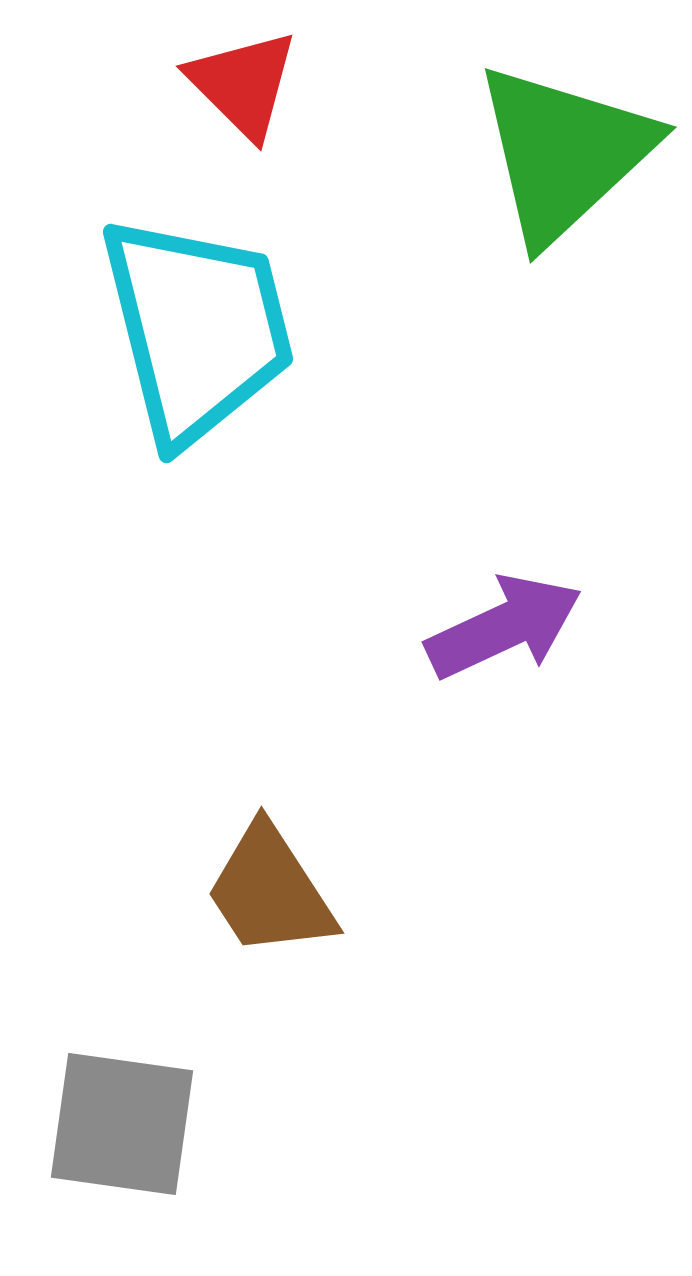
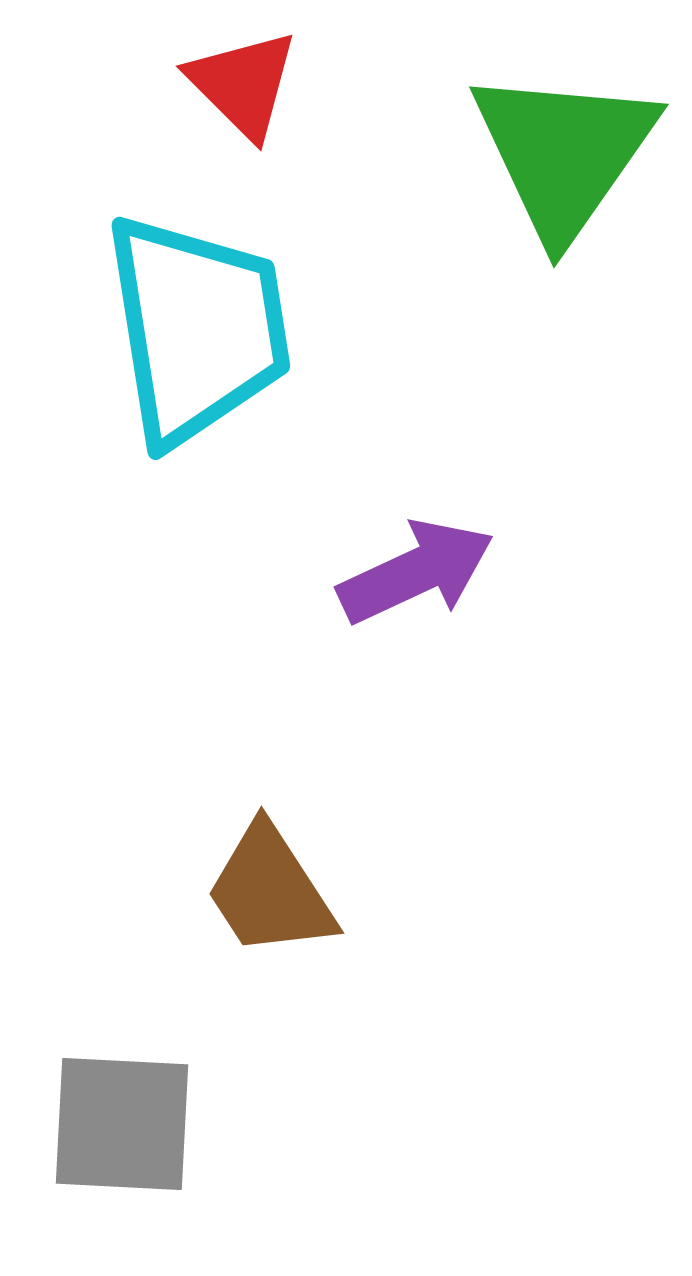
green triangle: rotated 12 degrees counterclockwise
cyan trapezoid: rotated 5 degrees clockwise
purple arrow: moved 88 px left, 55 px up
gray square: rotated 5 degrees counterclockwise
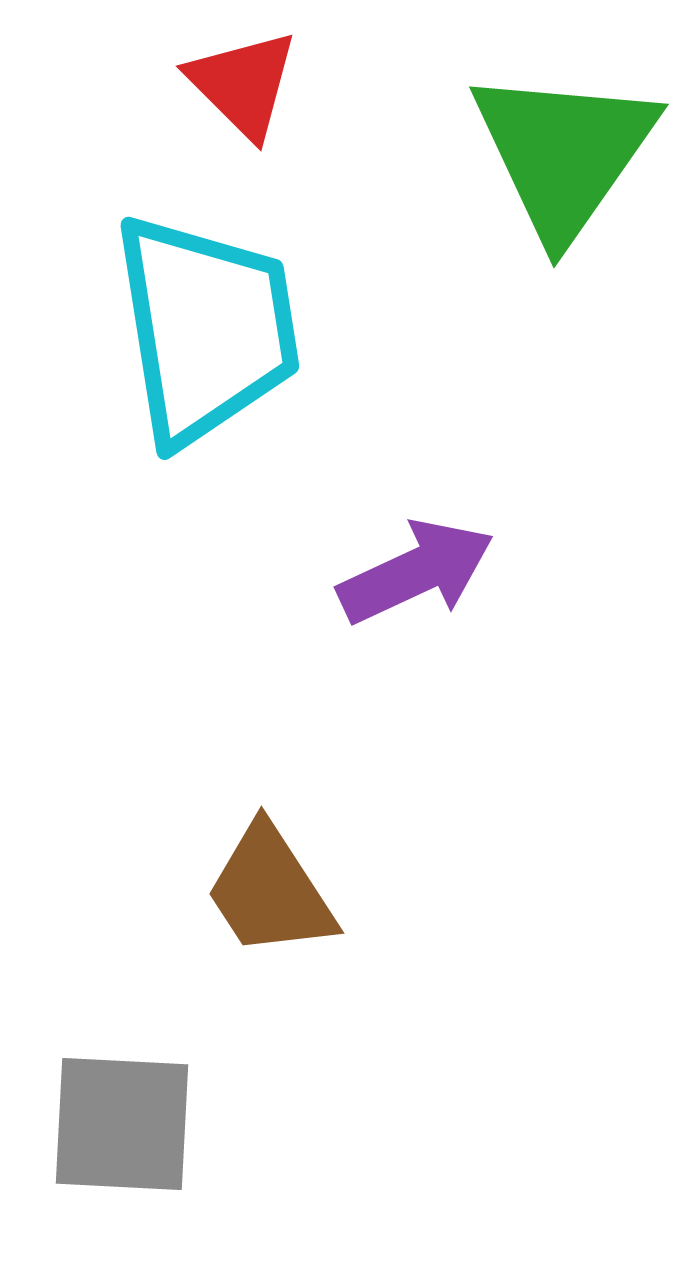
cyan trapezoid: moved 9 px right
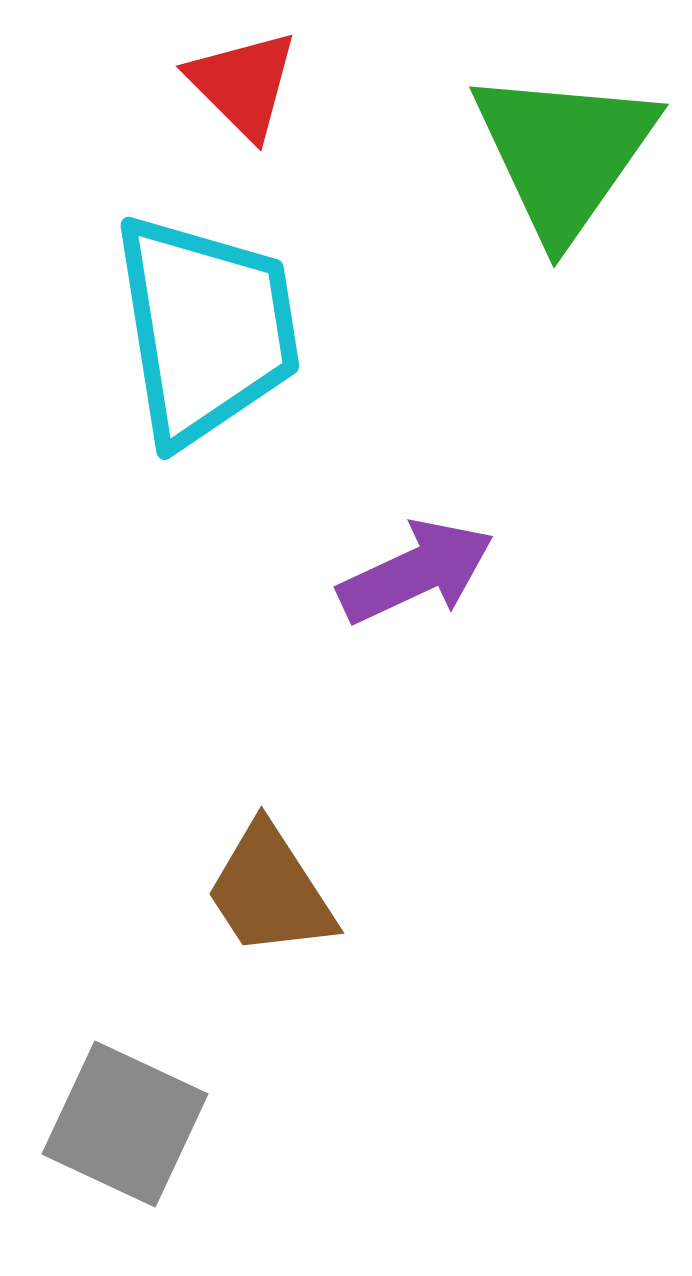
gray square: moved 3 px right; rotated 22 degrees clockwise
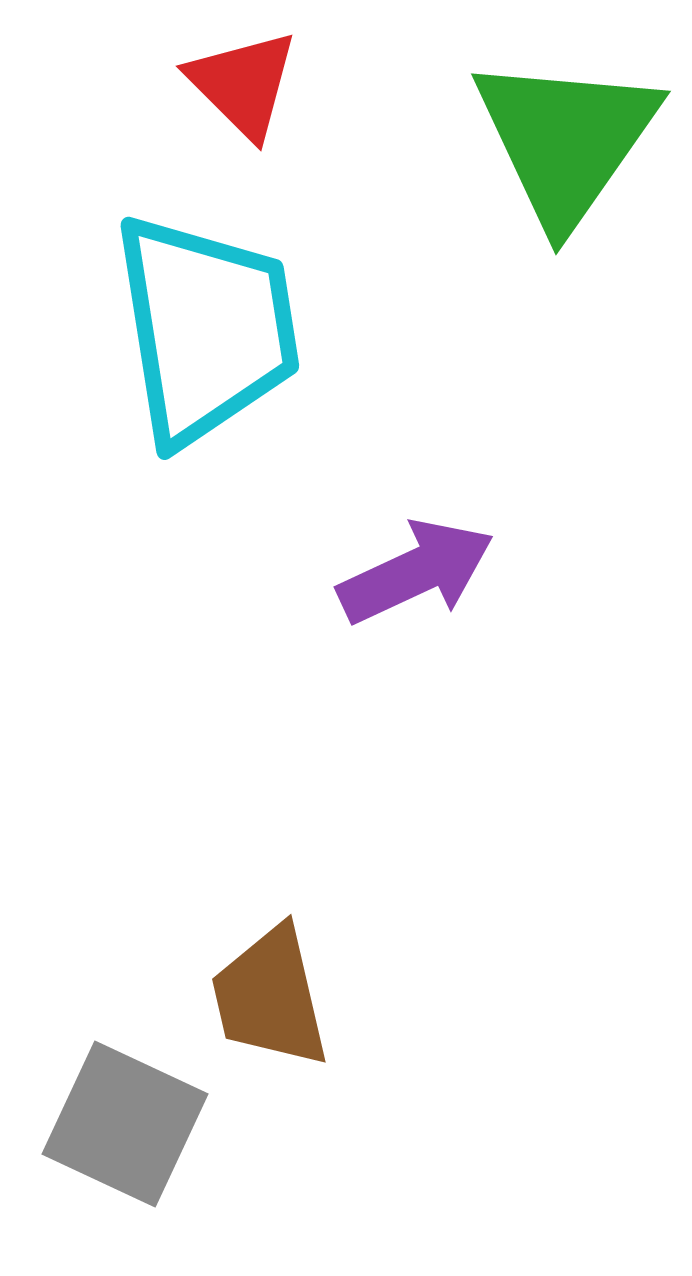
green triangle: moved 2 px right, 13 px up
brown trapezoid: moved 106 px down; rotated 20 degrees clockwise
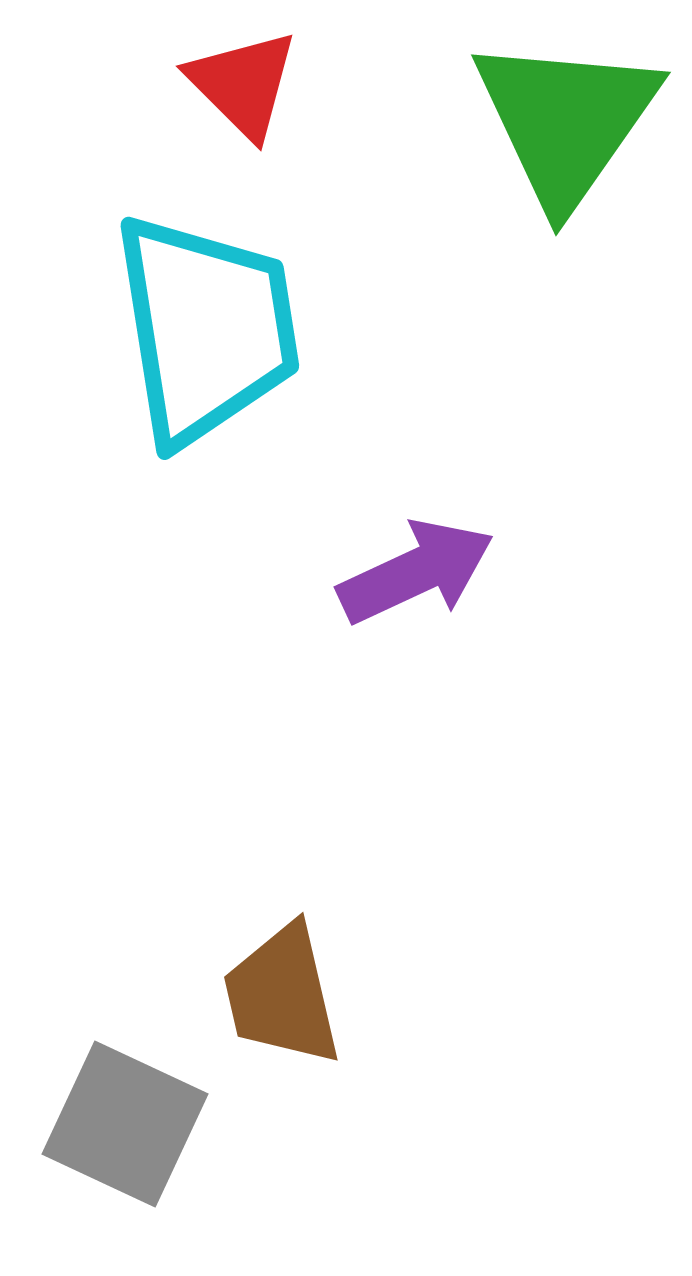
green triangle: moved 19 px up
brown trapezoid: moved 12 px right, 2 px up
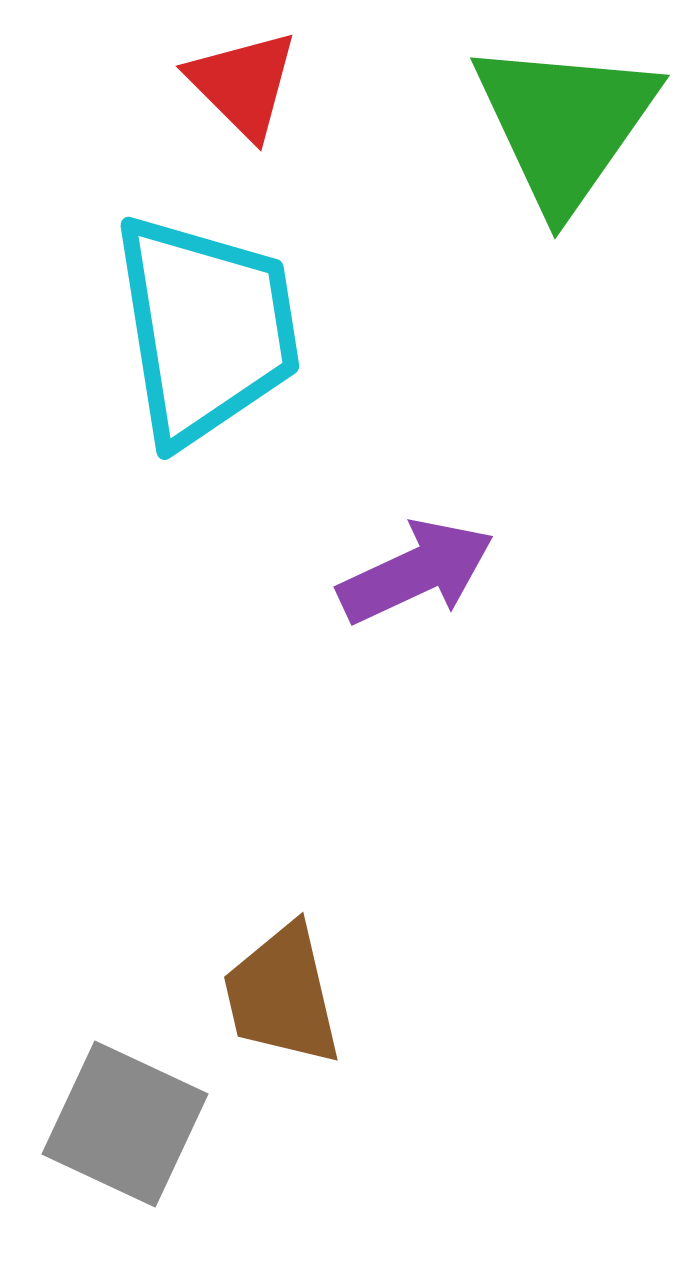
green triangle: moved 1 px left, 3 px down
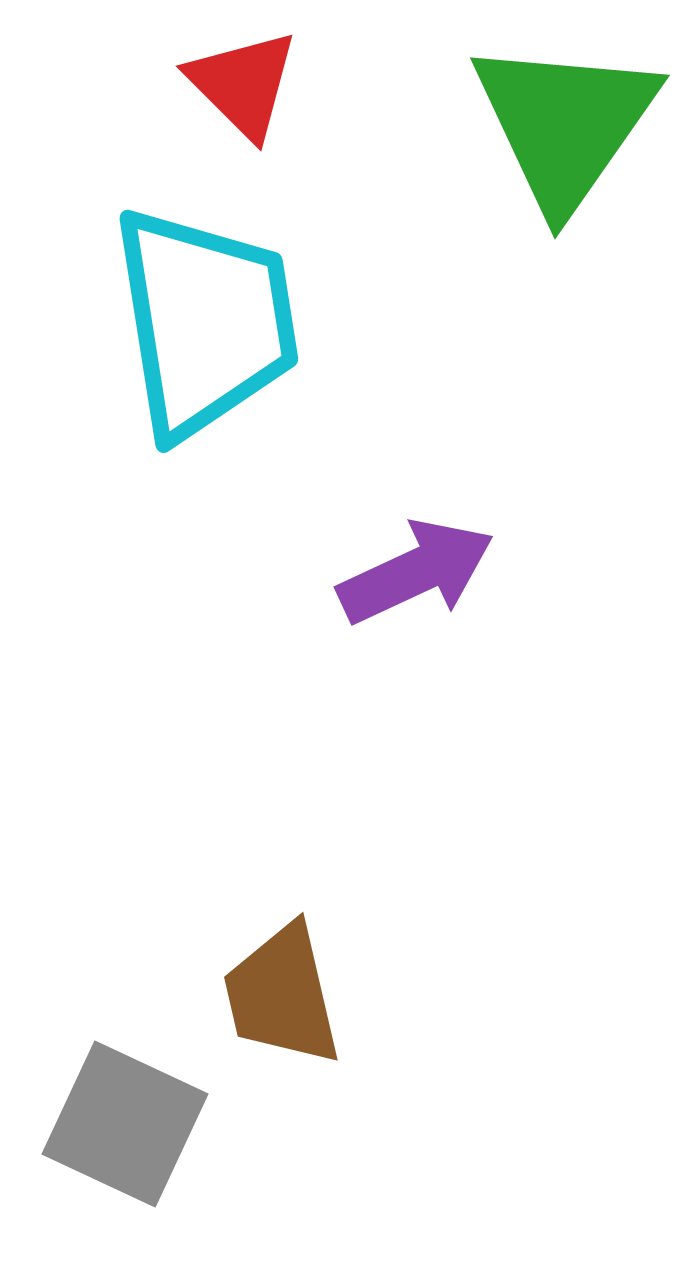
cyan trapezoid: moved 1 px left, 7 px up
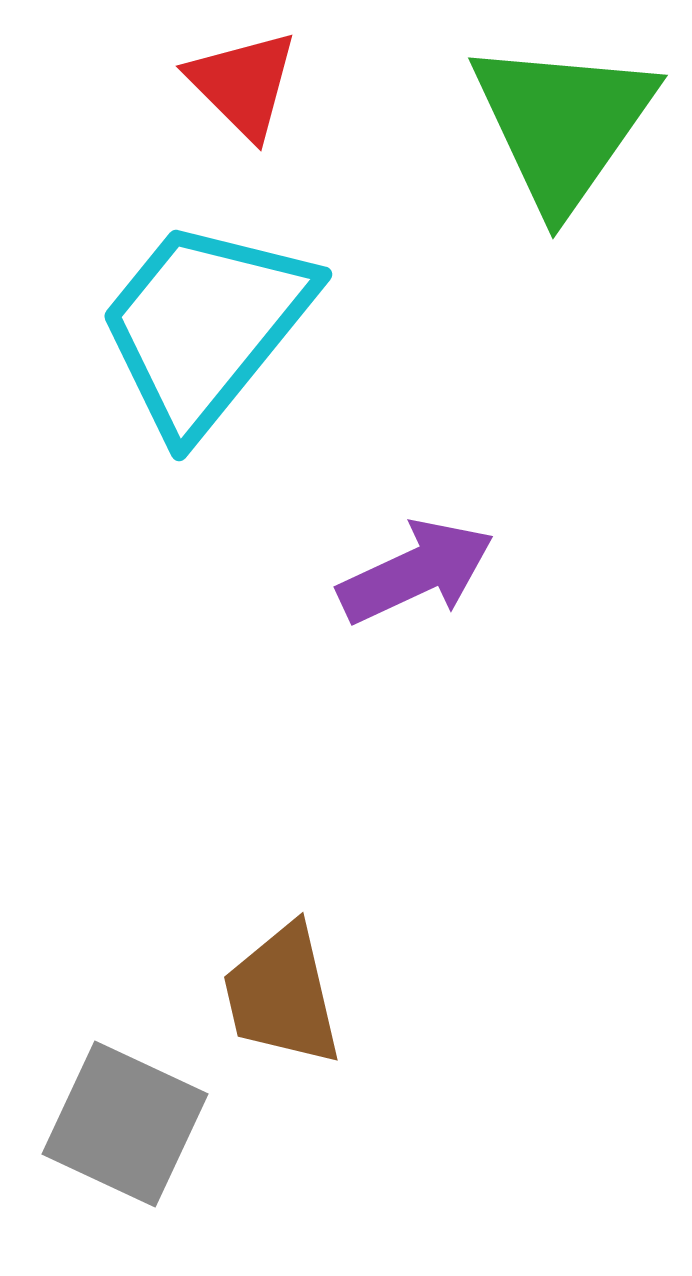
green triangle: moved 2 px left
cyan trapezoid: moved 4 px down; rotated 132 degrees counterclockwise
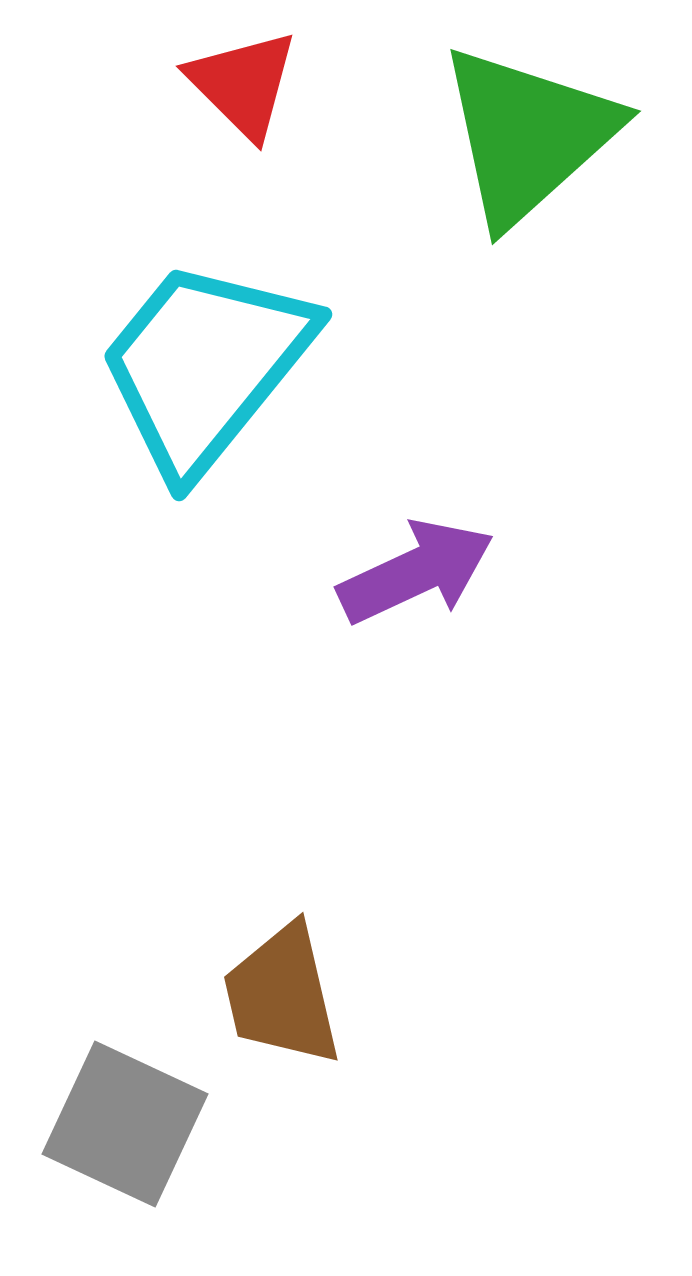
green triangle: moved 35 px left, 11 px down; rotated 13 degrees clockwise
cyan trapezoid: moved 40 px down
